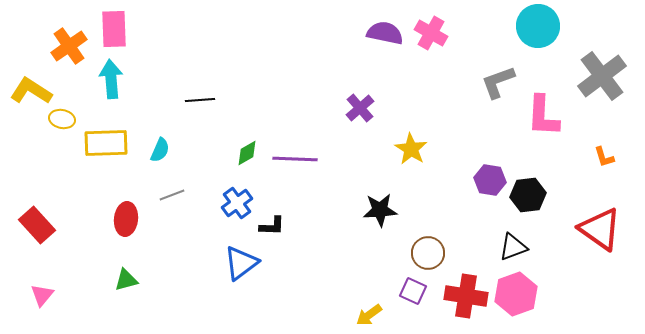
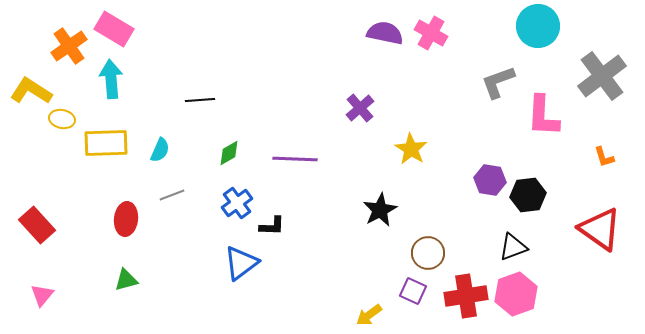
pink rectangle: rotated 57 degrees counterclockwise
green diamond: moved 18 px left
black star: rotated 24 degrees counterclockwise
red cross: rotated 18 degrees counterclockwise
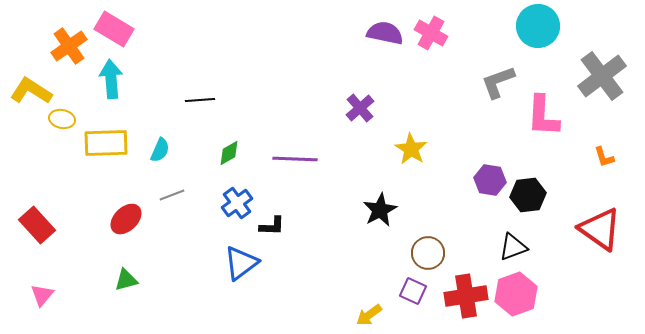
red ellipse: rotated 40 degrees clockwise
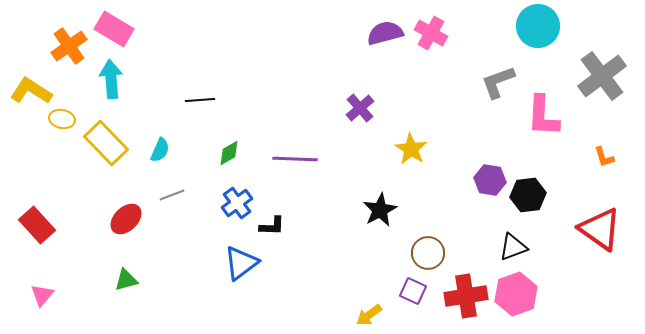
purple semicircle: rotated 27 degrees counterclockwise
yellow rectangle: rotated 48 degrees clockwise
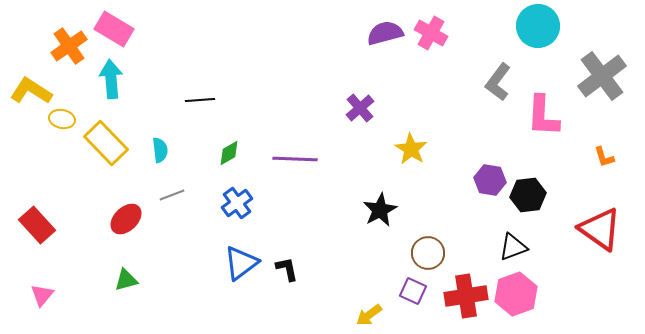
gray L-shape: rotated 33 degrees counterclockwise
cyan semicircle: rotated 30 degrees counterclockwise
black L-shape: moved 15 px right, 43 px down; rotated 104 degrees counterclockwise
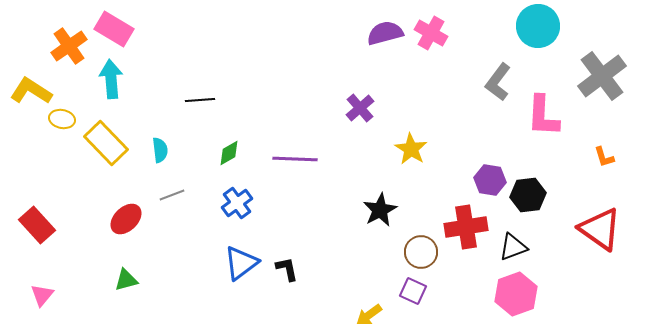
brown circle: moved 7 px left, 1 px up
red cross: moved 69 px up
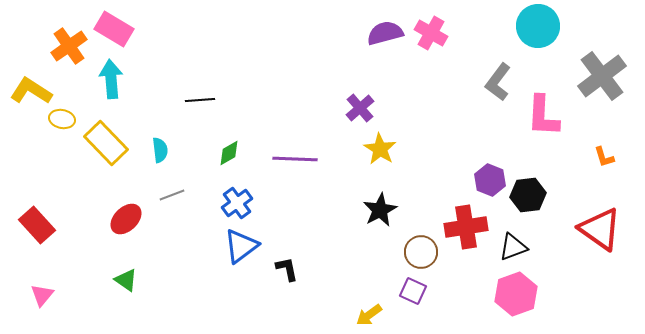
yellow star: moved 31 px left
purple hexagon: rotated 12 degrees clockwise
blue triangle: moved 17 px up
green triangle: rotated 50 degrees clockwise
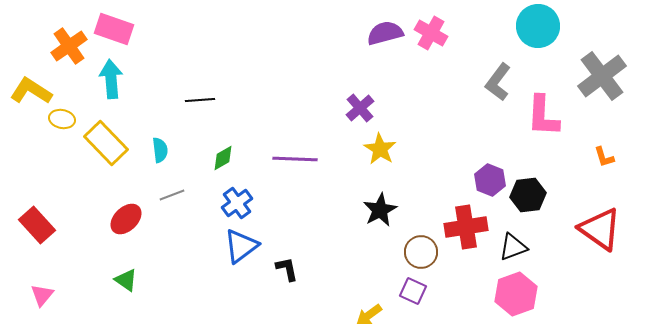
pink rectangle: rotated 12 degrees counterclockwise
green diamond: moved 6 px left, 5 px down
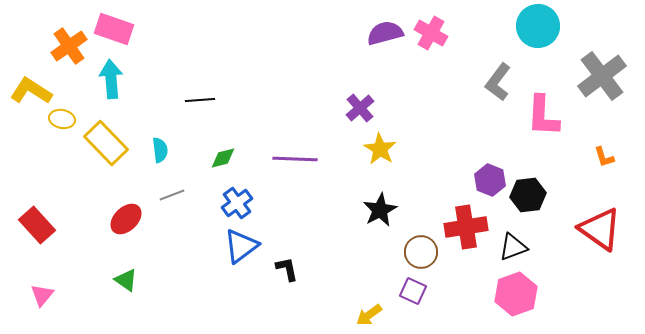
green diamond: rotated 16 degrees clockwise
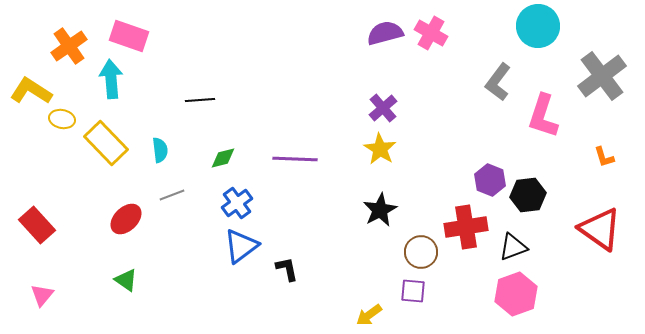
pink rectangle: moved 15 px right, 7 px down
purple cross: moved 23 px right
pink L-shape: rotated 15 degrees clockwise
purple square: rotated 20 degrees counterclockwise
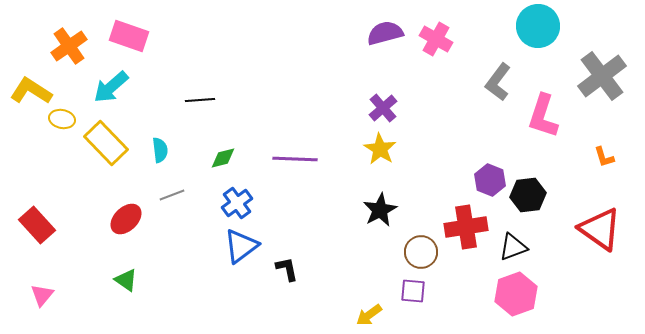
pink cross: moved 5 px right, 6 px down
cyan arrow: moved 8 px down; rotated 126 degrees counterclockwise
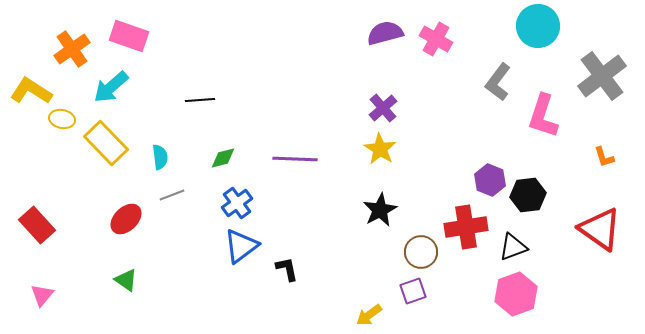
orange cross: moved 3 px right, 3 px down
cyan semicircle: moved 7 px down
purple square: rotated 24 degrees counterclockwise
